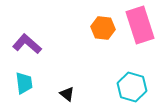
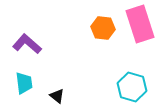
pink rectangle: moved 1 px up
black triangle: moved 10 px left, 2 px down
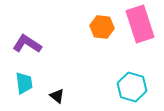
orange hexagon: moved 1 px left, 1 px up
purple L-shape: rotated 8 degrees counterclockwise
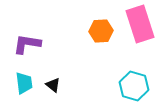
orange hexagon: moved 1 px left, 4 px down; rotated 10 degrees counterclockwise
purple L-shape: rotated 24 degrees counterclockwise
cyan hexagon: moved 2 px right, 1 px up
black triangle: moved 4 px left, 11 px up
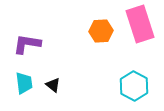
cyan hexagon: rotated 12 degrees clockwise
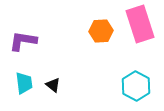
purple L-shape: moved 4 px left, 3 px up
cyan hexagon: moved 2 px right
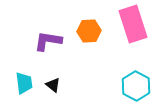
pink rectangle: moved 7 px left
orange hexagon: moved 12 px left
purple L-shape: moved 25 px right
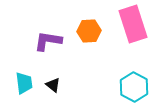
cyan hexagon: moved 2 px left, 1 px down
